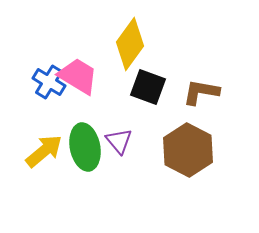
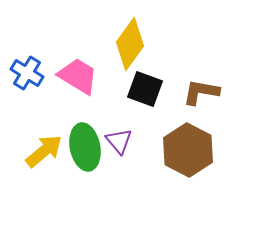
blue cross: moved 22 px left, 9 px up
black square: moved 3 px left, 2 px down
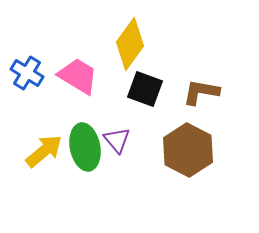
purple triangle: moved 2 px left, 1 px up
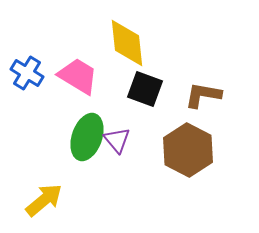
yellow diamond: moved 3 px left, 1 px up; rotated 42 degrees counterclockwise
brown L-shape: moved 2 px right, 3 px down
green ellipse: moved 2 px right, 10 px up; rotated 30 degrees clockwise
yellow arrow: moved 49 px down
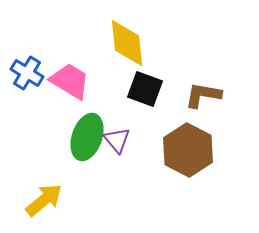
pink trapezoid: moved 8 px left, 5 px down
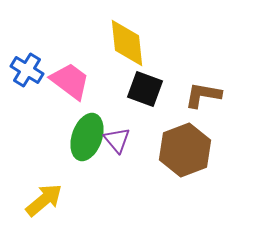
blue cross: moved 3 px up
pink trapezoid: rotated 6 degrees clockwise
brown hexagon: moved 3 px left; rotated 12 degrees clockwise
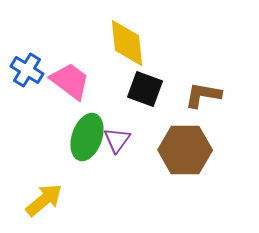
purple triangle: rotated 16 degrees clockwise
brown hexagon: rotated 21 degrees clockwise
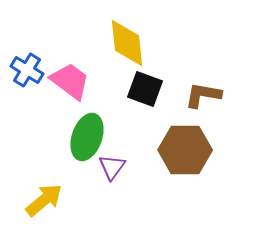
purple triangle: moved 5 px left, 27 px down
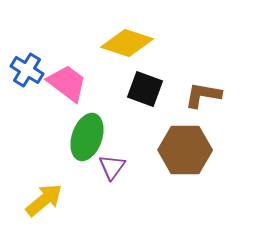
yellow diamond: rotated 66 degrees counterclockwise
pink trapezoid: moved 3 px left, 2 px down
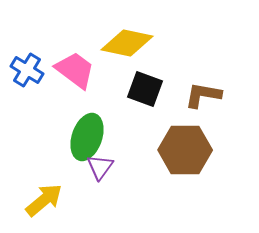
yellow diamond: rotated 6 degrees counterclockwise
pink trapezoid: moved 8 px right, 13 px up
purple triangle: moved 12 px left
